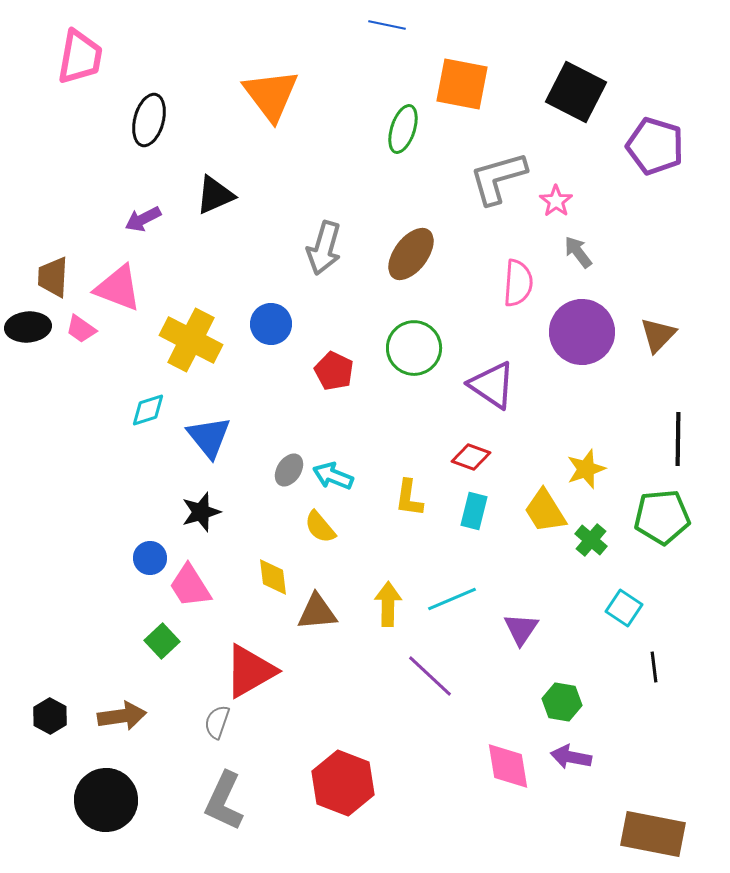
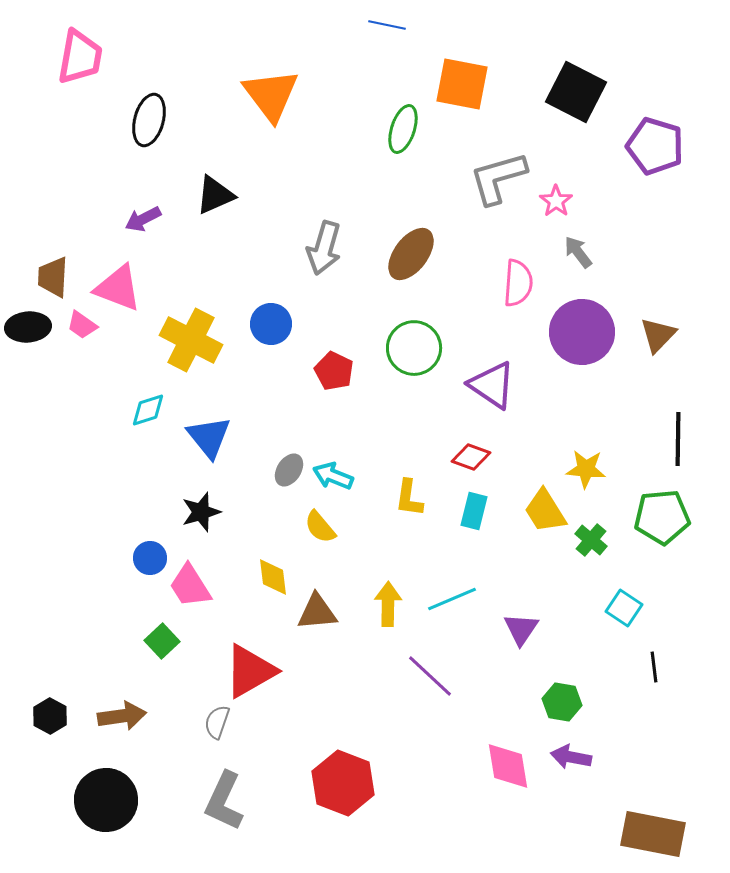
pink trapezoid at (81, 329): moved 1 px right, 4 px up
yellow star at (586, 469): rotated 24 degrees clockwise
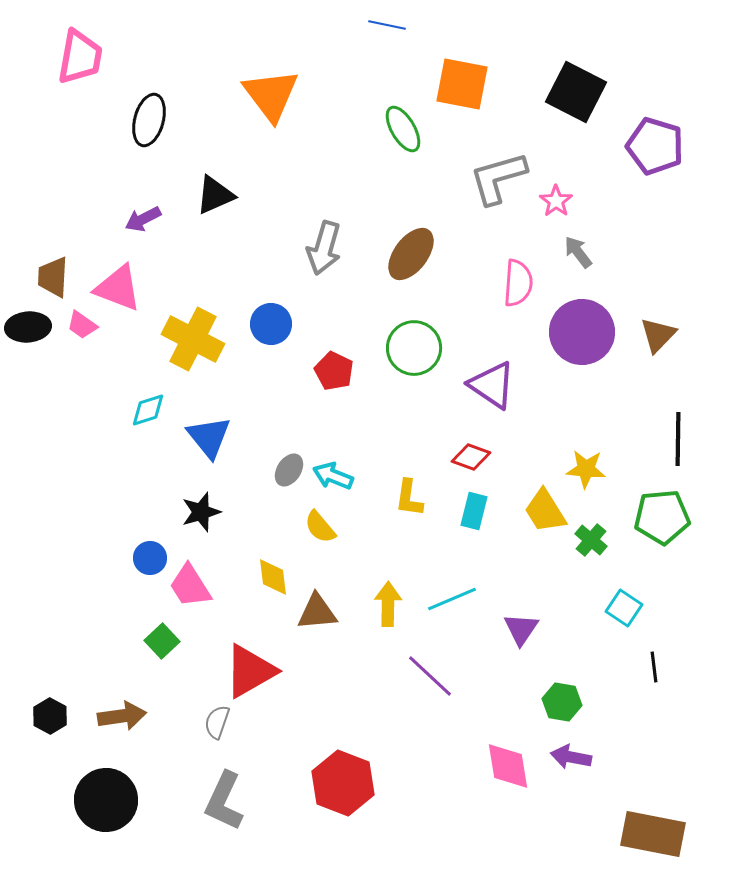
green ellipse at (403, 129): rotated 48 degrees counterclockwise
yellow cross at (191, 340): moved 2 px right, 1 px up
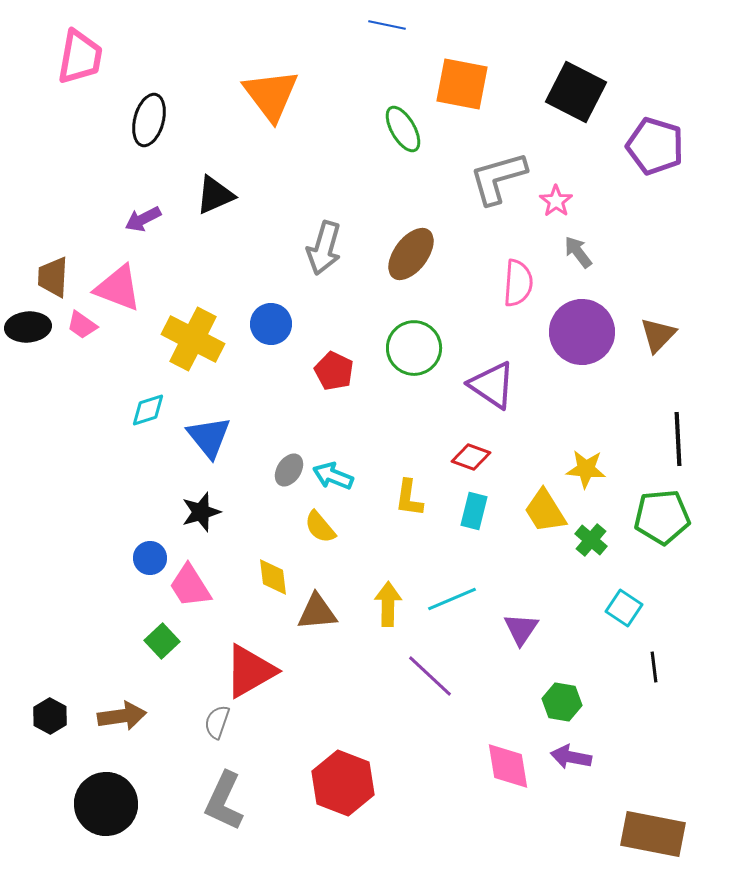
black line at (678, 439): rotated 4 degrees counterclockwise
black circle at (106, 800): moved 4 px down
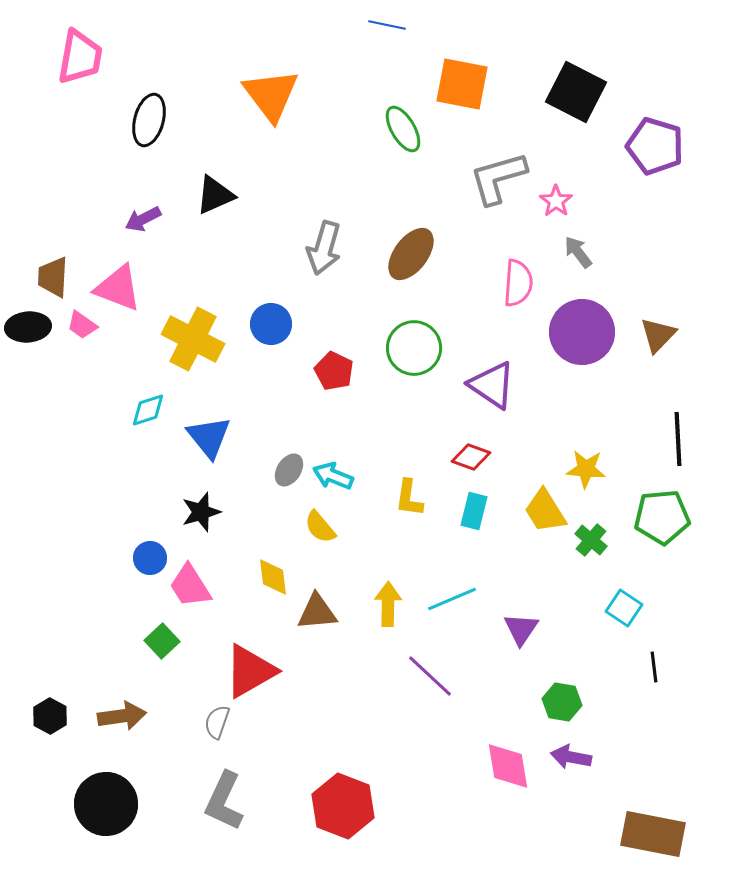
red hexagon at (343, 783): moved 23 px down
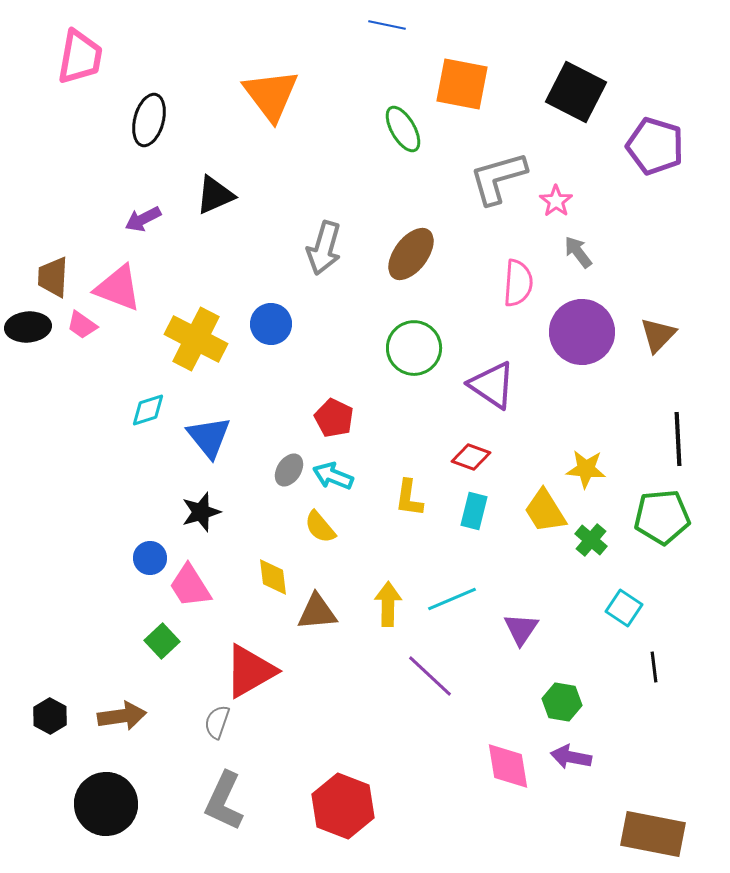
yellow cross at (193, 339): moved 3 px right
red pentagon at (334, 371): moved 47 px down
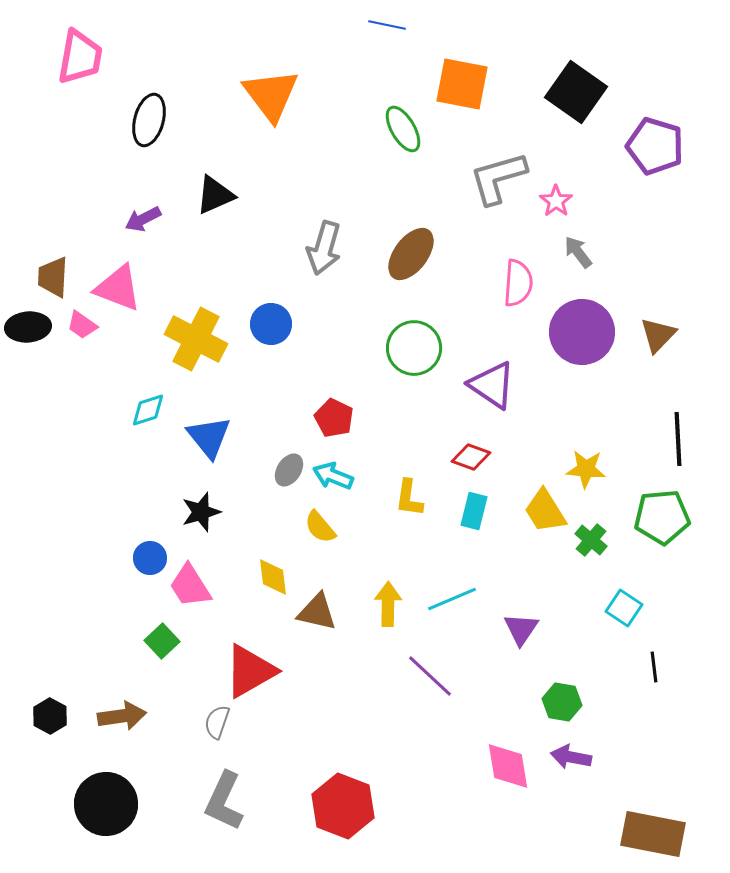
black square at (576, 92): rotated 8 degrees clockwise
brown triangle at (317, 612): rotated 18 degrees clockwise
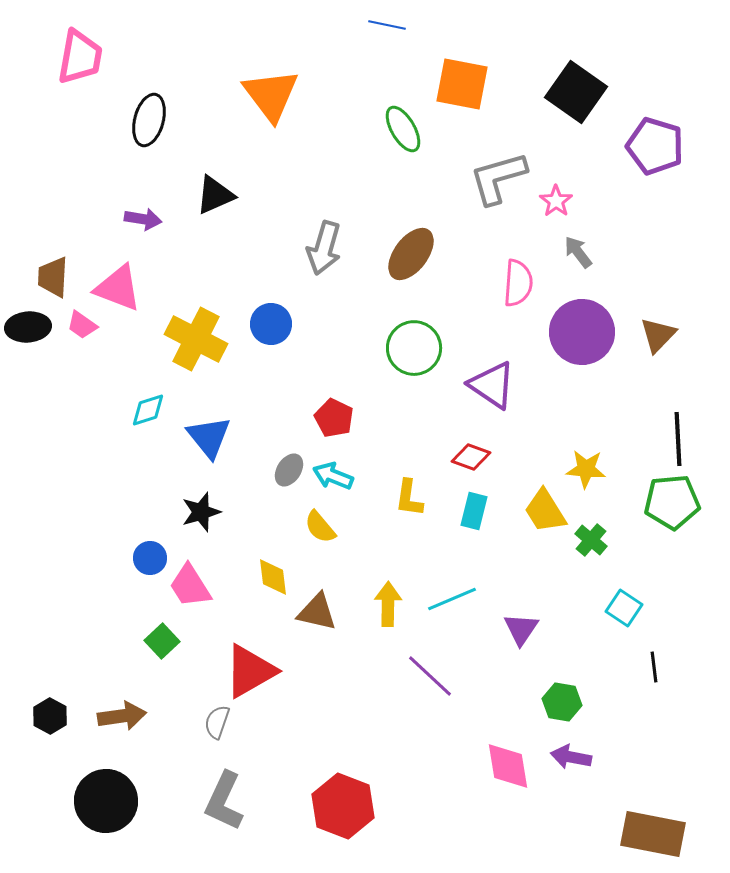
purple arrow at (143, 219): rotated 144 degrees counterclockwise
green pentagon at (662, 517): moved 10 px right, 15 px up
black circle at (106, 804): moved 3 px up
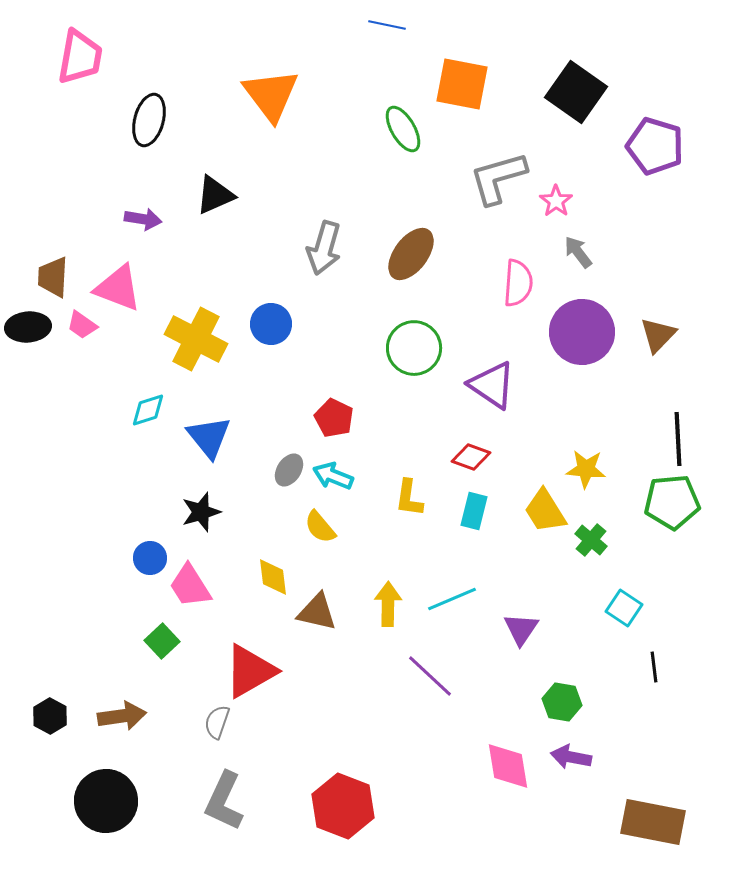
brown rectangle at (653, 834): moved 12 px up
